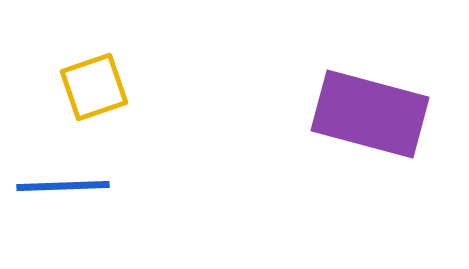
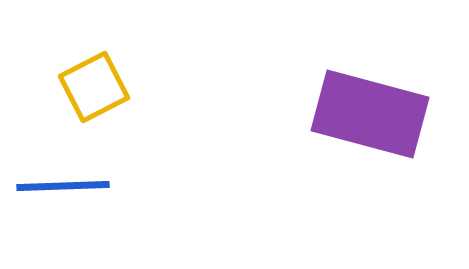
yellow square: rotated 8 degrees counterclockwise
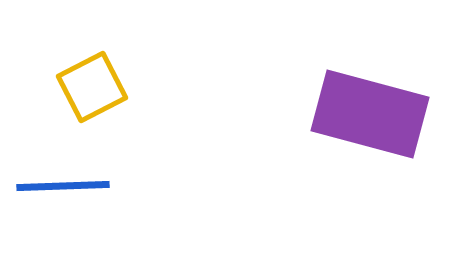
yellow square: moved 2 px left
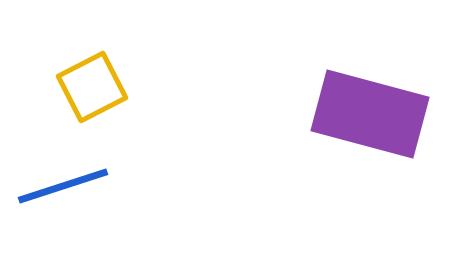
blue line: rotated 16 degrees counterclockwise
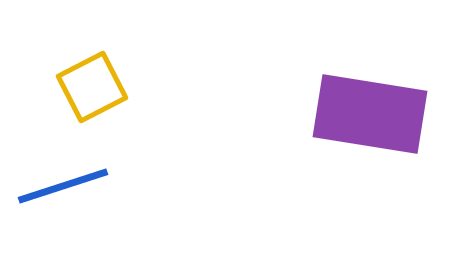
purple rectangle: rotated 6 degrees counterclockwise
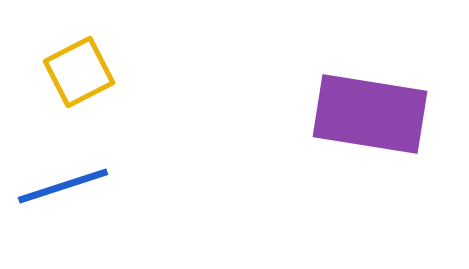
yellow square: moved 13 px left, 15 px up
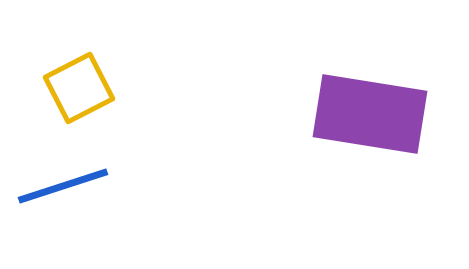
yellow square: moved 16 px down
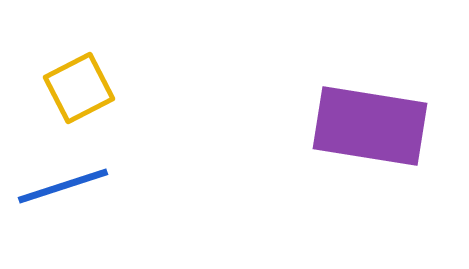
purple rectangle: moved 12 px down
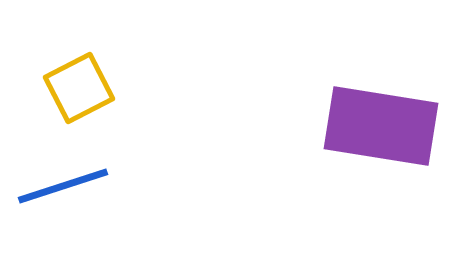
purple rectangle: moved 11 px right
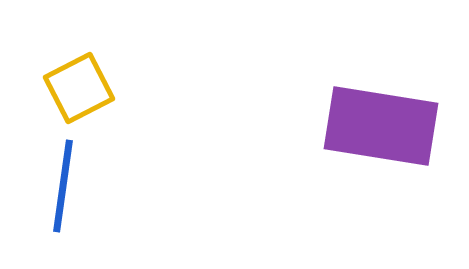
blue line: rotated 64 degrees counterclockwise
